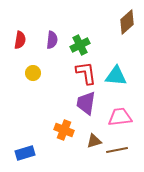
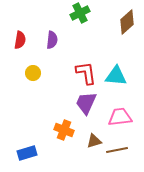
green cross: moved 32 px up
purple trapezoid: rotated 15 degrees clockwise
blue rectangle: moved 2 px right
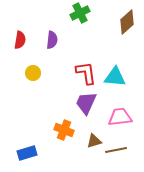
cyan triangle: moved 1 px left, 1 px down
brown line: moved 1 px left
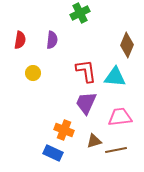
brown diamond: moved 23 px down; rotated 25 degrees counterclockwise
red L-shape: moved 2 px up
blue rectangle: moved 26 px right; rotated 42 degrees clockwise
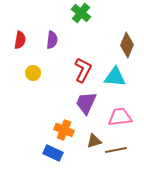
green cross: moved 1 px right; rotated 24 degrees counterclockwise
red L-shape: moved 3 px left, 1 px up; rotated 35 degrees clockwise
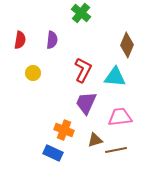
brown triangle: moved 1 px right, 1 px up
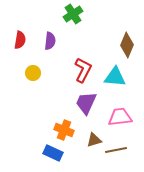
green cross: moved 8 px left, 1 px down; rotated 18 degrees clockwise
purple semicircle: moved 2 px left, 1 px down
brown triangle: moved 1 px left
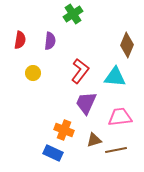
red L-shape: moved 3 px left, 1 px down; rotated 10 degrees clockwise
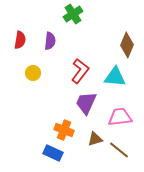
brown triangle: moved 1 px right, 1 px up
brown line: moved 3 px right; rotated 50 degrees clockwise
